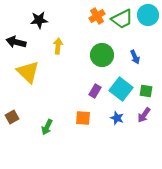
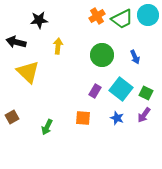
green square: moved 2 px down; rotated 16 degrees clockwise
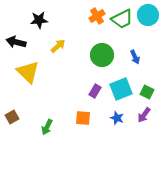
yellow arrow: rotated 42 degrees clockwise
cyan square: rotated 30 degrees clockwise
green square: moved 1 px right, 1 px up
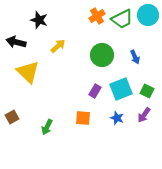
black star: rotated 24 degrees clockwise
green square: moved 1 px up
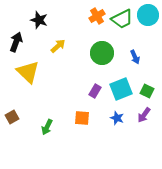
black arrow: rotated 96 degrees clockwise
green circle: moved 2 px up
orange square: moved 1 px left
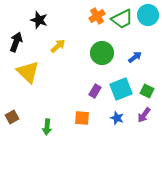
blue arrow: rotated 104 degrees counterclockwise
green arrow: rotated 21 degrees counterclockwise
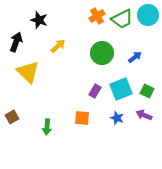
purple arrow: rotated 77 degrees clockwise
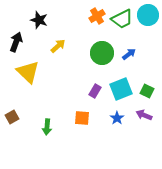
blue arrow: moved 6 px left, 3 px up
blue star: rotated 16 degrees clockwise
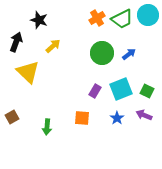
orange cross: moved 2 px down
yellow arrow: moved 5 px left
